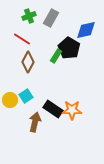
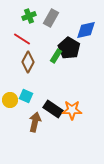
cyan square: rotated 32 degrees counterclockwise
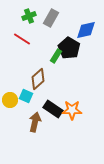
brown diamond: moved 10 px right, 17 px down; rotated 20 degrees clockwise
